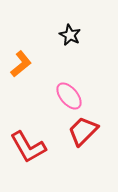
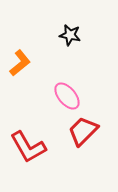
black star: rotated 15 degrees counterclockwise
orange L-shape: moved 1 px left, 1 px up
pink ellipse: moved 2 px left
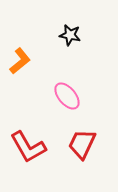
orange L-shape: moved 2 px up
red trapezoid: moved 1 px left, 13 px down; rotated 20 degrees counterclockwise
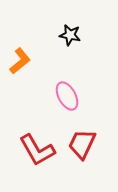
pink ellipse: rotated 12 degrees clockwise
red L-shape: moved 9 px right, 3 px down
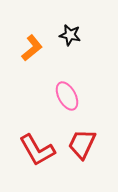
orange L-shape: moved 12 px right, 13 px up
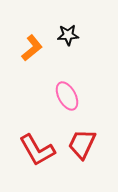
black star: moved 2 px left; rotated 15 degrees counterclockwise
